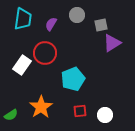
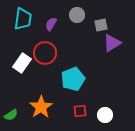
white rectangle: moved 2 px up
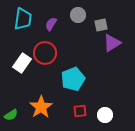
gray circle: moved 1 px right
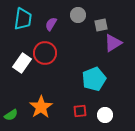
purple triangle: moved 1 px right
cyan pentagon: moved 21 px right
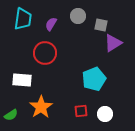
gray circle: moved 1 px down
gray square: rotated 24 degrees clockwise
white rectangle: moved 17 px down; rotated 60 degrees clockwise
red square: moved 1 px right
white circle: moved 1 px up
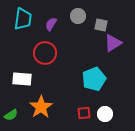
white rectangle: moved 1 px up
red square: moved 3 px right, 2 px down
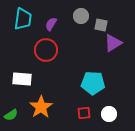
gray circle: moved 3 px right
red circle: moved 1 px right, 3 px up
cyan pentagon: moved 1 px left, 4 px down; rotated 25 degrees clockwise
white circle: moved 4 px right
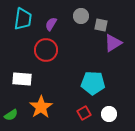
red square: rotated 24 degrees counterclockwise
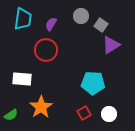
gray square: rotated 24 degrees clockwise
purple triangle: moved 2 px left, 2 px down
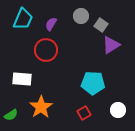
cyan trapezoid: rotated 15 degrees clockwise
white circle: moved 9 px right, 4 px up
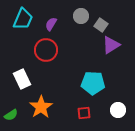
white rectangle: rotated 60 degrees clockwise
red square: rotated 24 degrees clockwise
